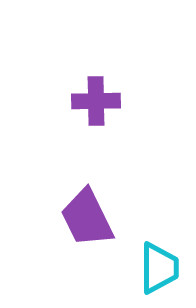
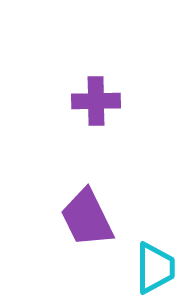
cyan trapezoid: moved 4 px left
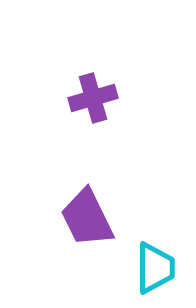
purple cross: moved 3 px left, 3 px up; rotated 15 degrees counterclockwise
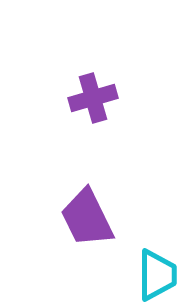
cyan trapezoid: moved 2 px right, 7 px down
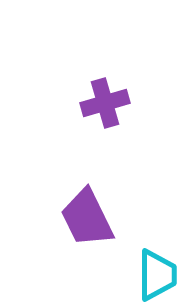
purple cross: moved 12 px right, 5 px down
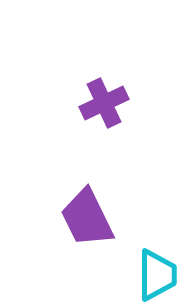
purple cross: moved 1 px left; rotated 9 degrees counterclockwise
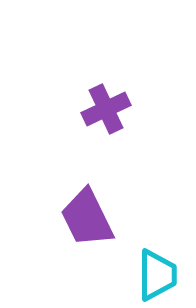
purple cross: moved 2 px right, 6 px down
